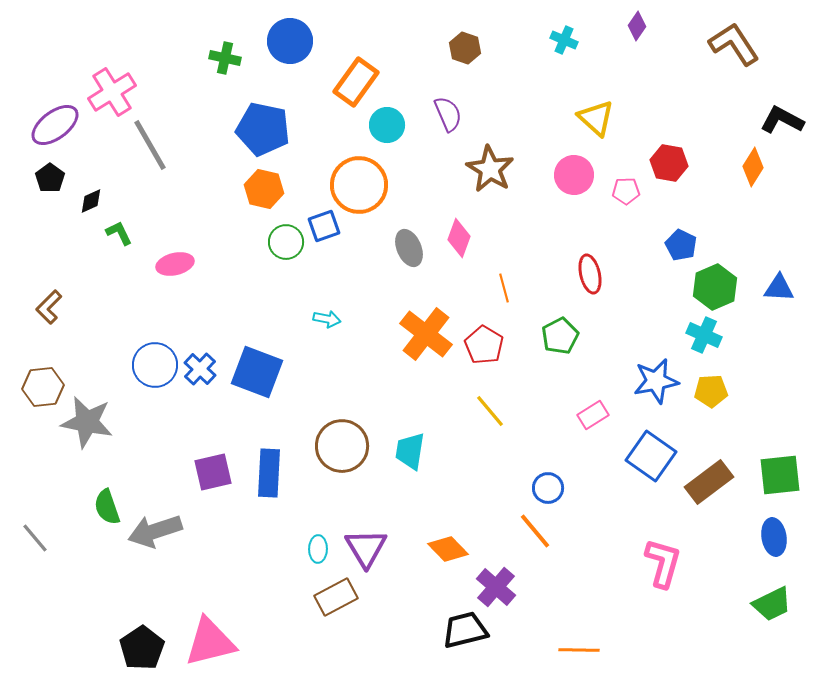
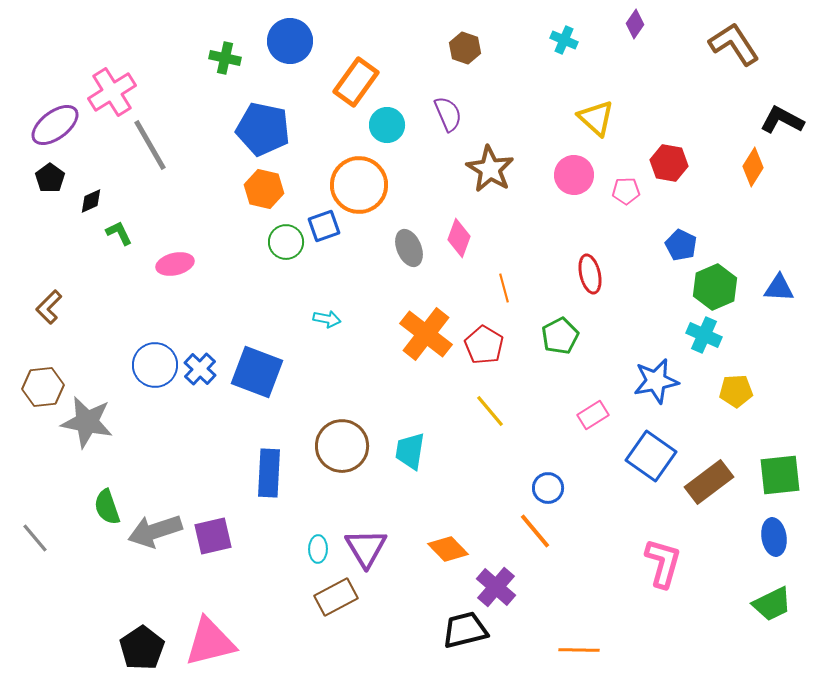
purple diamond at (637, 26): moved 2 px left, 2 px up
yellow pentagon at (711, 391): moved 25 px right
purple square at (213, 472): moved 64 px down
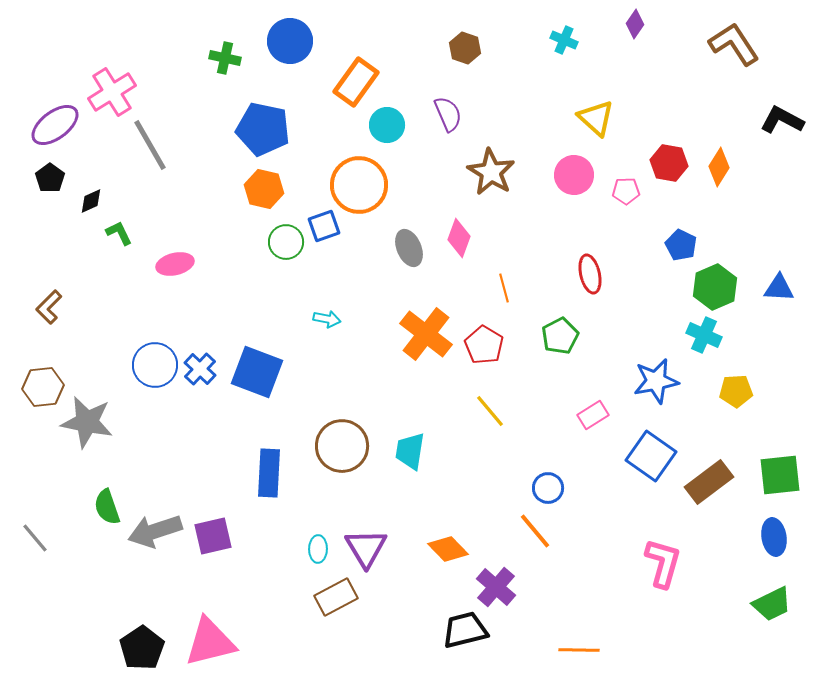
orange diamond at (753, 167): moved 34 px left
brown star at (490, 169): moved 1 px right, 3 px down
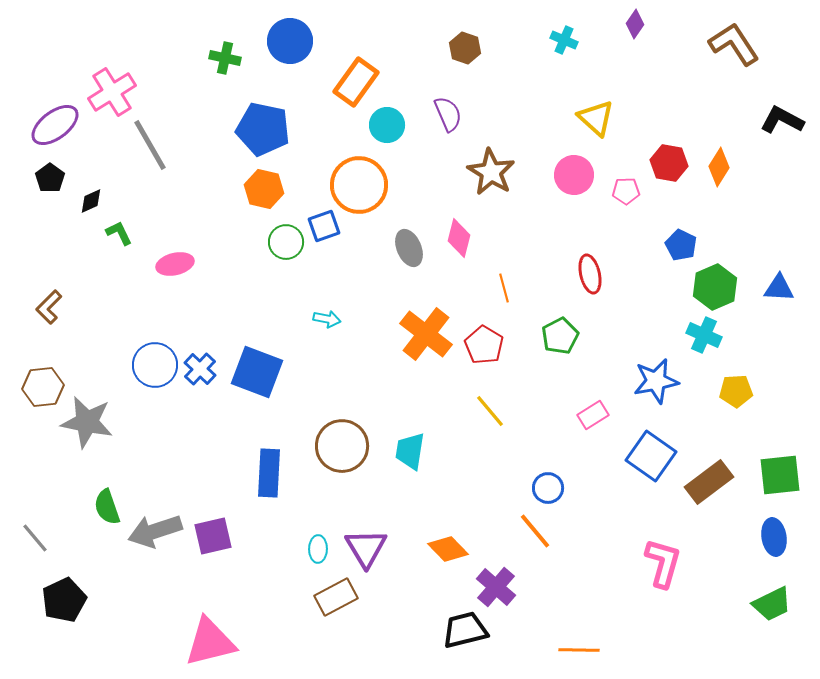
pink diamond at (459, 238): rotated 6 degrees counterclockwise
black pentagon at (142, 648): moved 78 px left, 48 px up; rotated 9 degrees clockwise
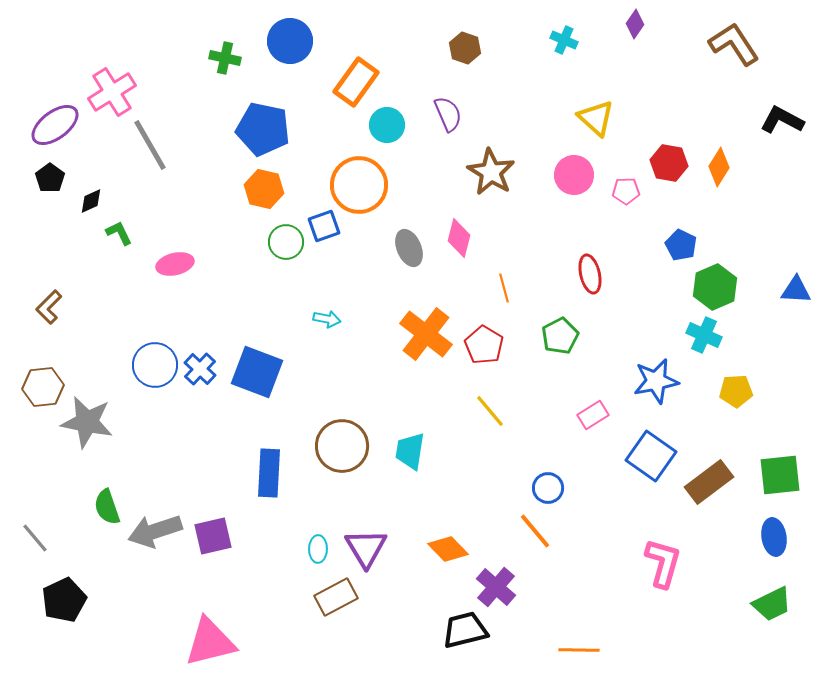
blue triangle at (779, 288): moved 17 px right, 2 px down
